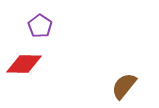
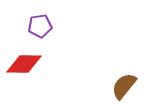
purple pentagon: rotated 30 degrees clockwise
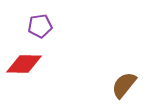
brown semicircle: moved 1 px up
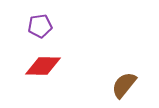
red diamond: moved 19 px right, 2 px down
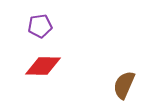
brown semicircle: rotated 16 degrees counterclockwise
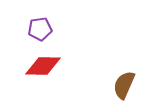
purple pentagon: moved 3 px down
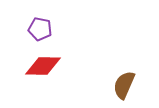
purple pentagon: rotated 20 degrees clockwise
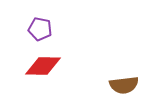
brown semicircle: rotated 120 degrees counterclockwise
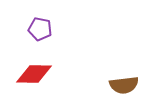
red diamond: moved 9 px left, 8 px down
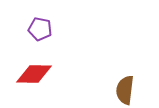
brown semicircle: moved 1 px right, 5 px down; rotated 104 degrees clockwise
